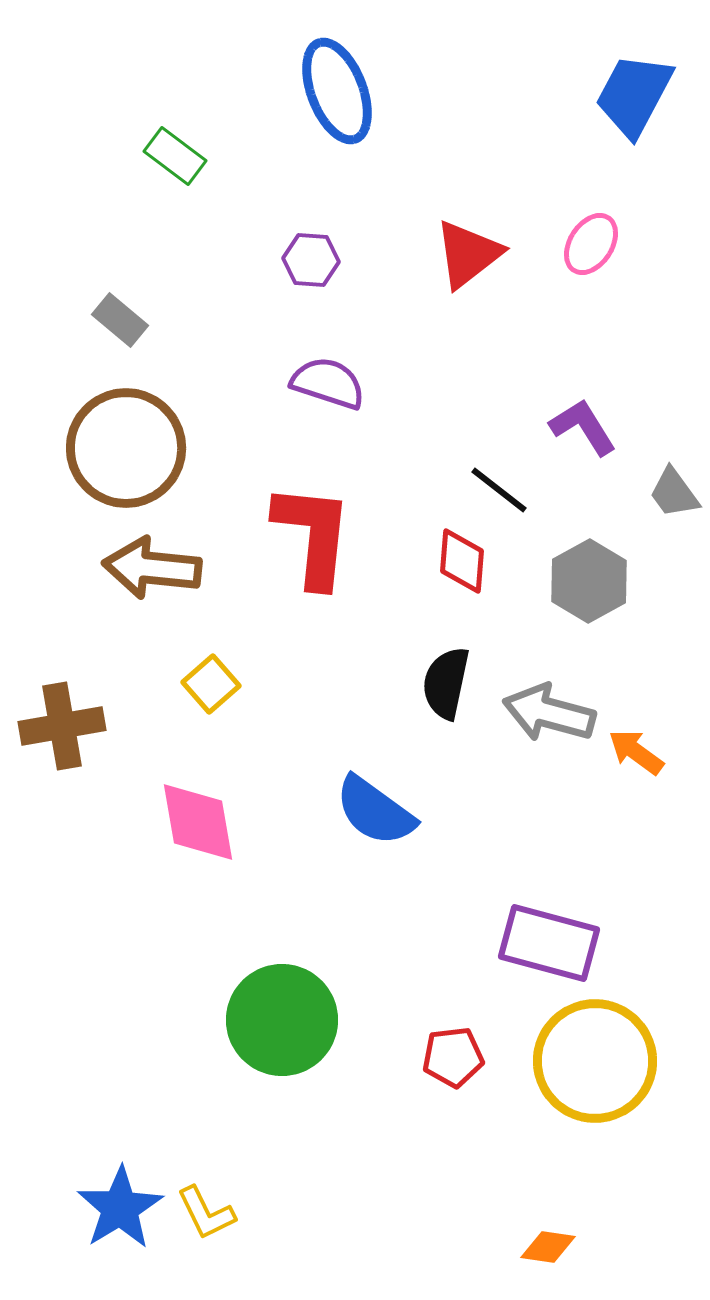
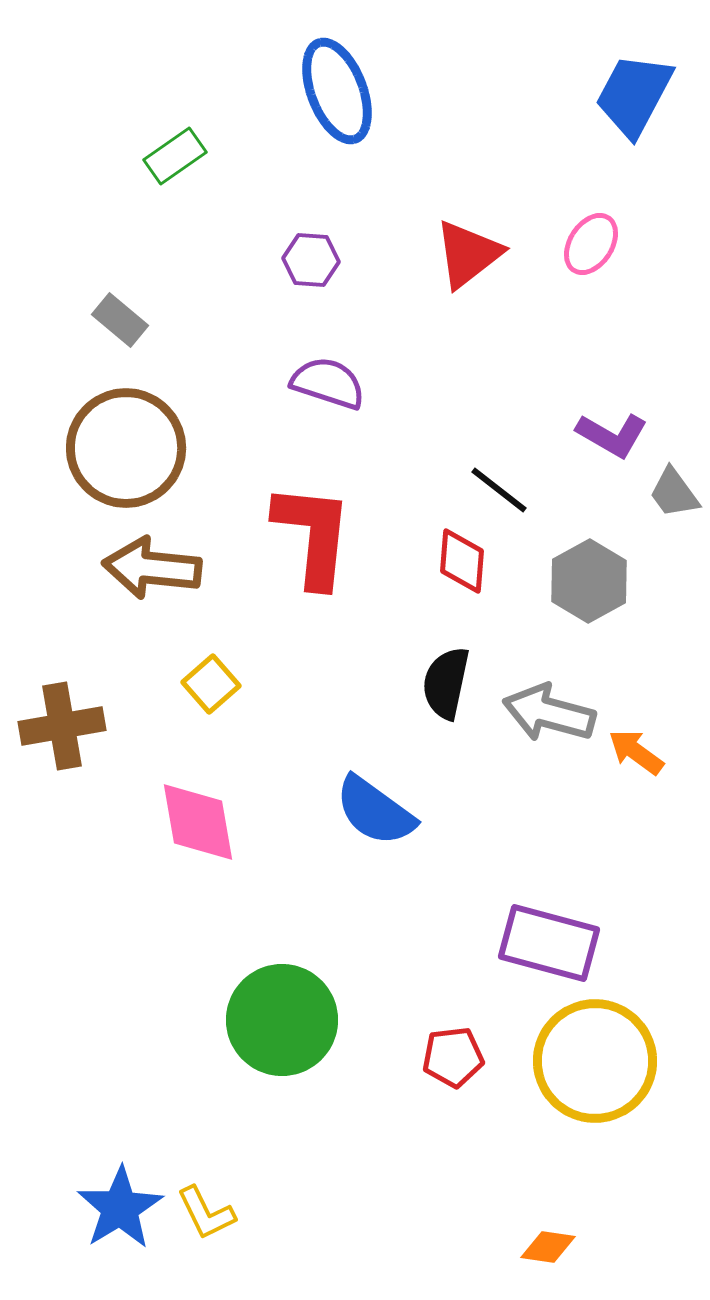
green rectangle: rotated 72 degrees counterclockwise
purple L-shape: moved 29 px right, 8 px down; rotated 152 degrees clockwise
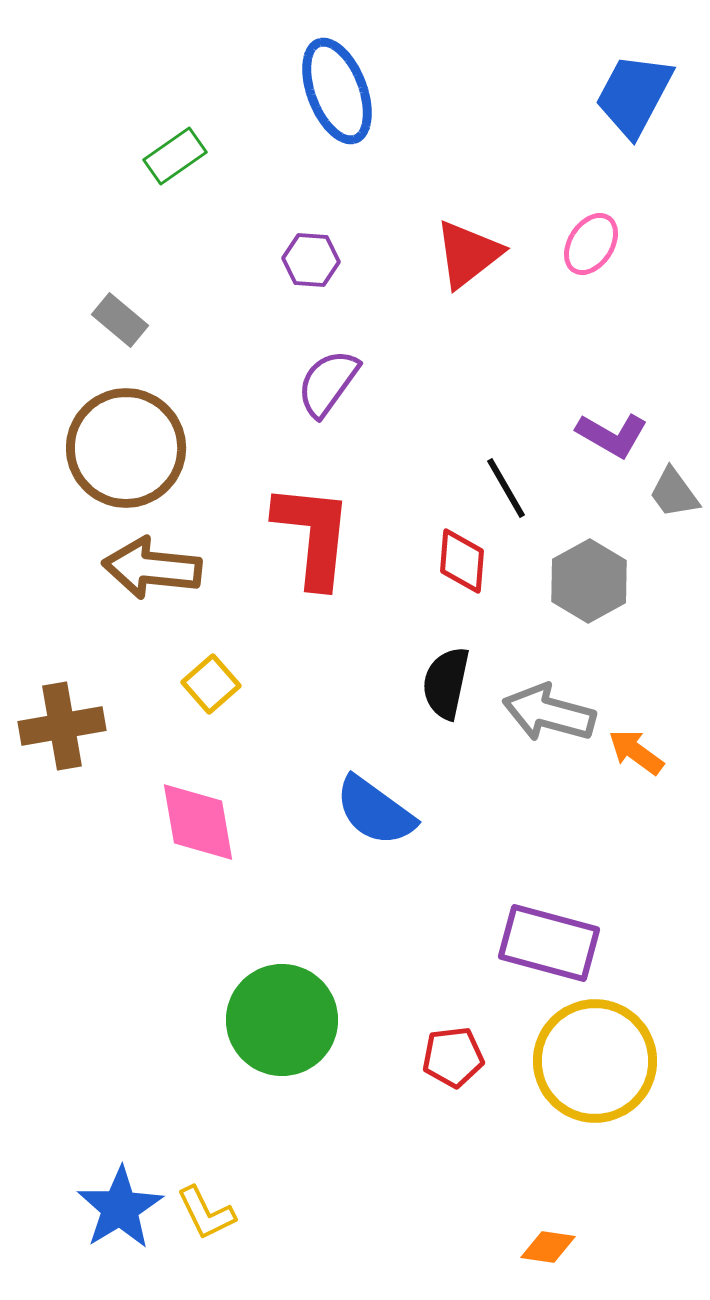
purple semicircle: rotated 72 degrees counterclockwise
black line: moved 7 px right, 2 px up; rotated 22 degrees clockwise
